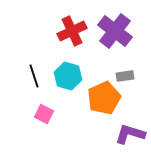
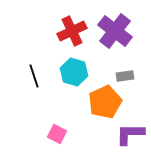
cyan hexagon: moved 6 px right, 4 px up
orange pentagon: moved 1 px right, 4 px down
pink square: moved 13 px right, 20 px down
purple L-shape: rotated 16 degrees counterclockwise
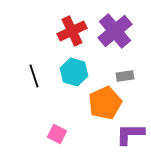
purple cross: rotated 12 degrees clockwise
orange pentagon: moved 1 px down
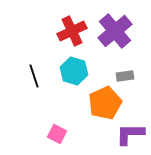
cyan hexagon: moved 1 px up
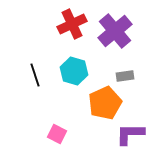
red cross: moved 7 px up
black line: moved 1 px right, 1 px up
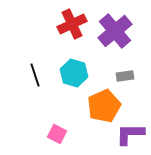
cyan hexagon: moved 2 px down
orange pentagon: moved 1 px left, 3 px down
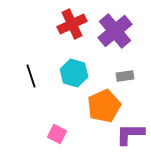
black line: moved 4 px left, 1 px down
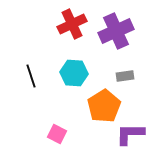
purple cross: moved 1 px right; rotated 16 degrees clockwise
cyan hexagon: rotated 12 degrees counterclockwise
orange pentagon: rotated 8 degrees counterclockwise
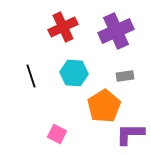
red cross: moved 9 px left, 3 px down
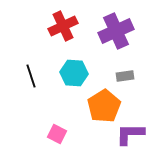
red cross: moved 1 px up
